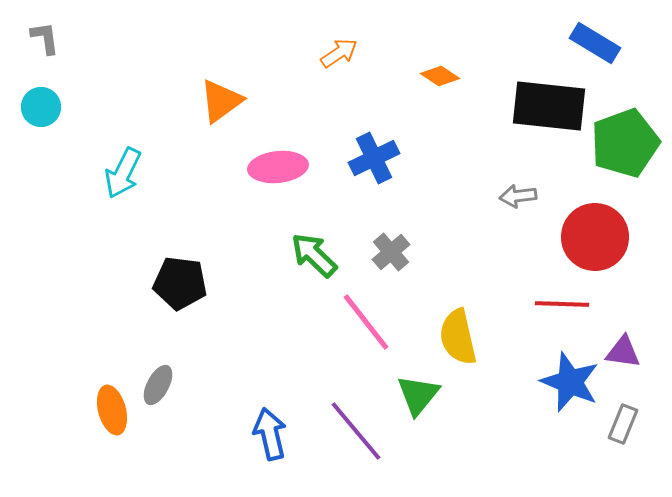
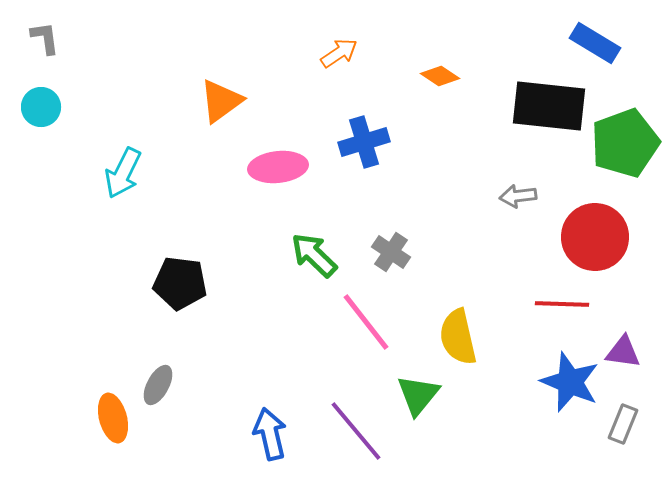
blue cross: moved 10 px left, 16 px up; rotated 9 degrees clockwise
gray cross: rotated 15 degrees counterclockwise
orange ellipse: moved 1 px right, 8 px down
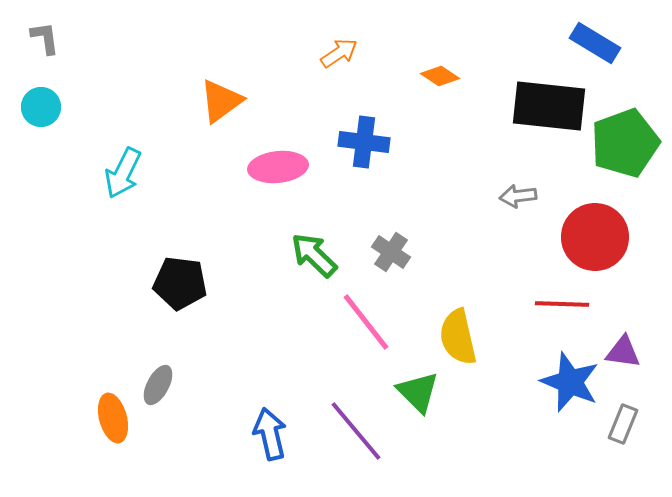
blue cross: rotated 24 degrees clockwise
green triangle: moved 3 px up; rotated 24 degrees counterclockwise
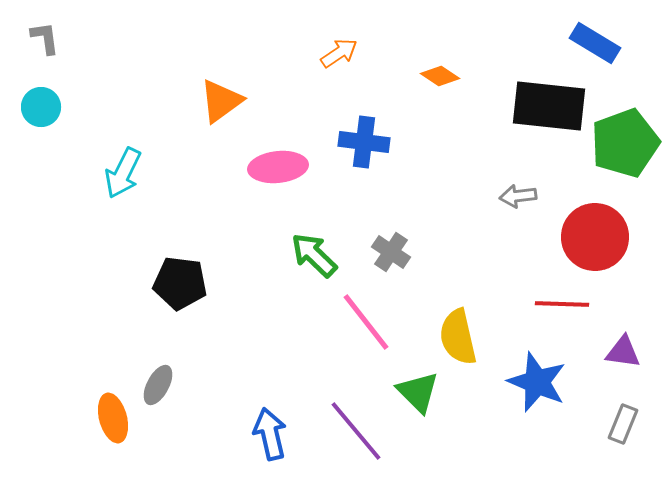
blue star: moved 33 px left
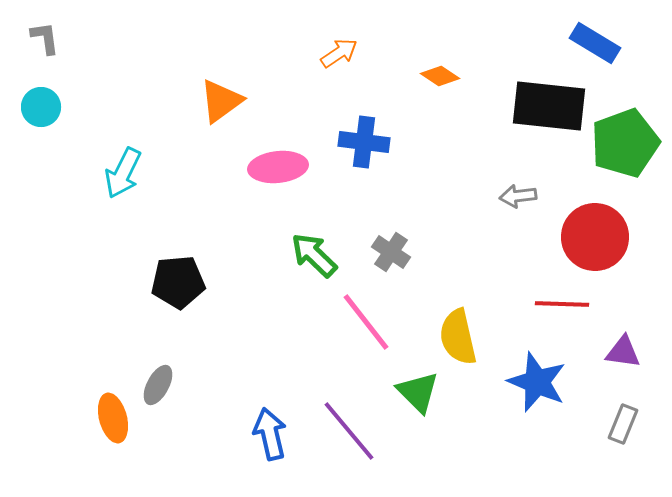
black pentagon: moved 2 px left, 1 px up; rotated 12 degrees counterclockwise
purple line: moved 7 px left
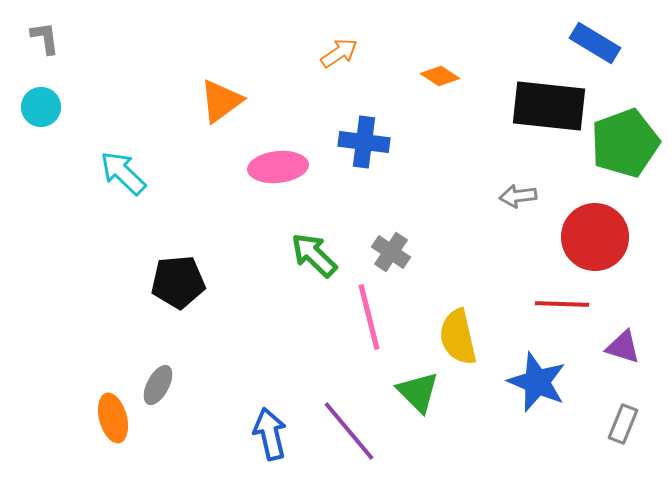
cyan arrow: rotated 108 degrees clockwise
pink line: moved 3 px right, 5 px up; rotated 24 degrees clockwise
purple triangle: moved 5 px up; rotated 9 degrees clockwise
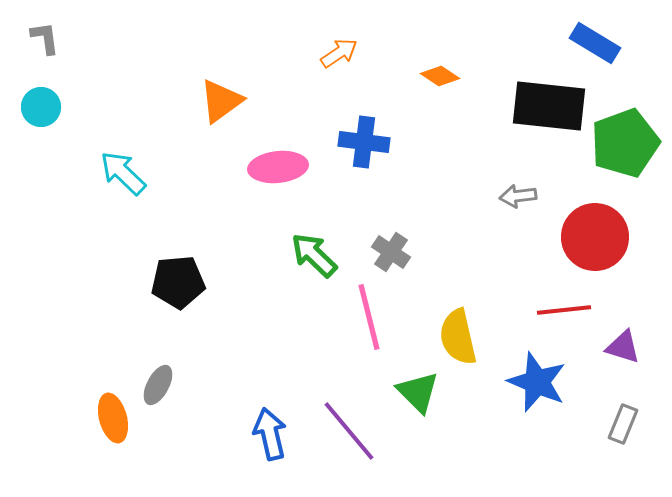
red line: moved 2 px right, 6 px down; rotated 8 degrees counterclockwise
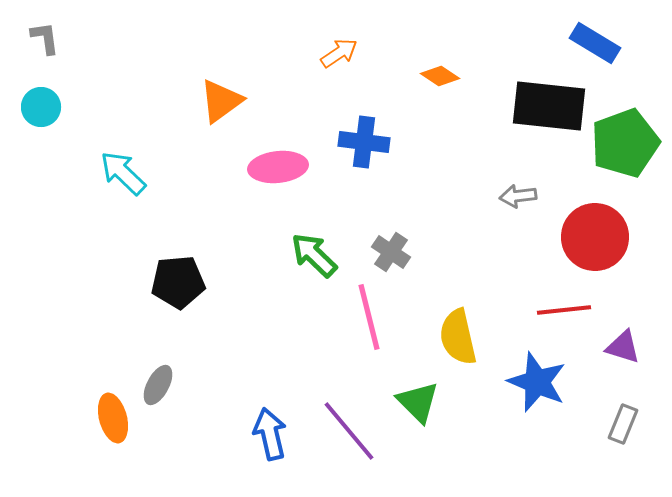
green triangle: moved 10 px down
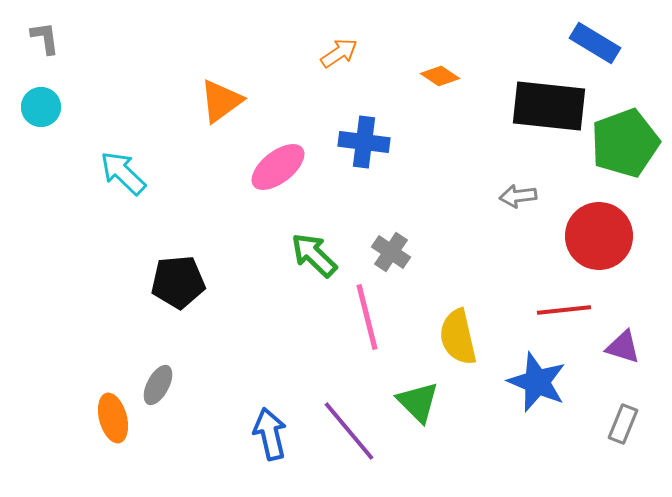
pink ellipse: rotated 32 degrees counterclockwise
red circle: moved 4 px right, 1 px up
pink line: moved 2 px left
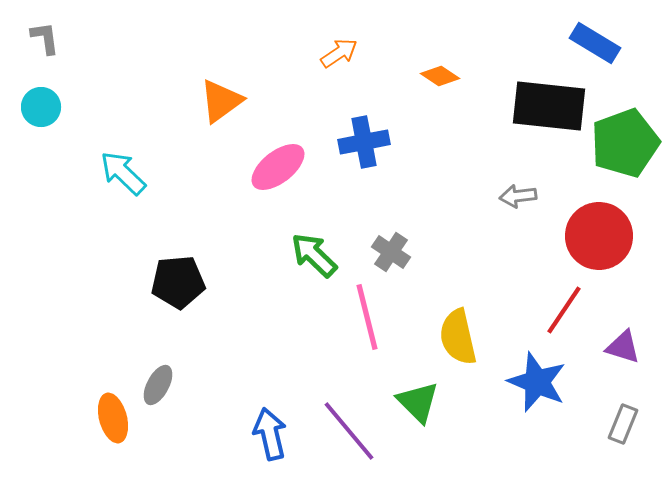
blue cross: rotated 18 degrees counterclockwise
red line: rotated 50 degrees counterclockwise
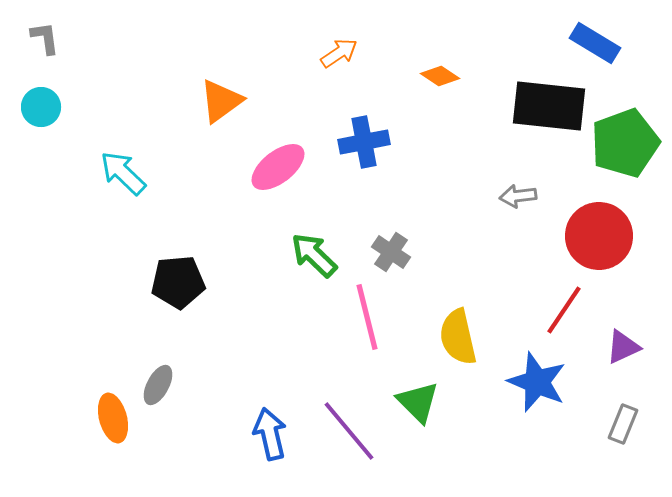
purple triangle: rotated 42 degrees counterclockwise
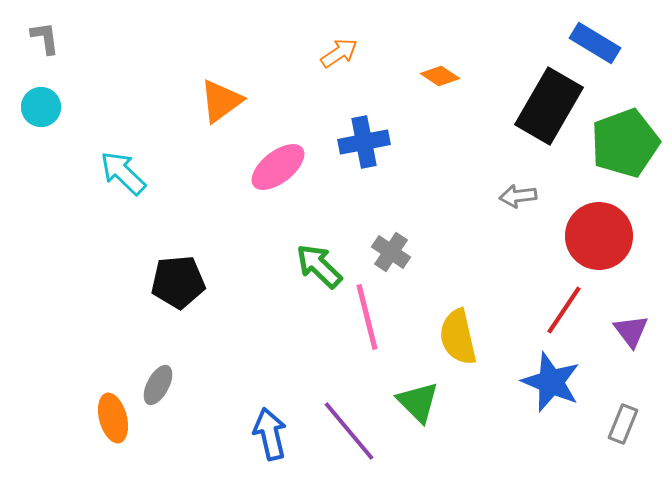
black rectangle: rotated 66 degrees counterclockwise
green arrow: moved 5 px right, 11 px down
purple triangle: moved 8 px right, 16 px up; rotated 42 degrees counterclockwise
blue star: moved 14 px right
